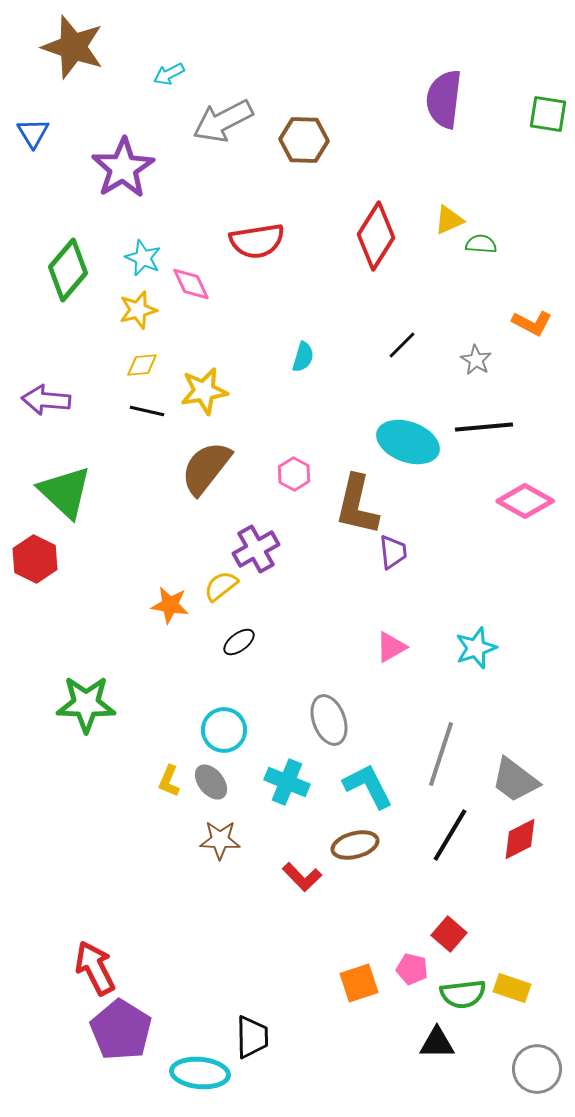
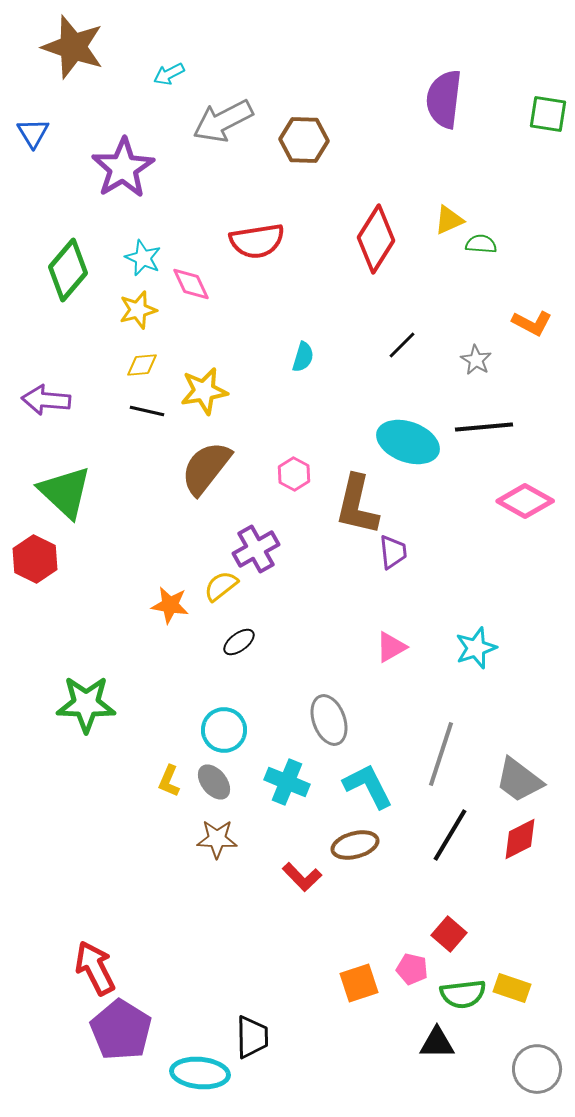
red diamond at (376, 236): moved 3 px down
gray trapezoid at (515, 780): moved 4 px right
gray ellipse at (211, 782): moved 3 px right
brown star at (220, 840): moved 3 px left, 1 px up
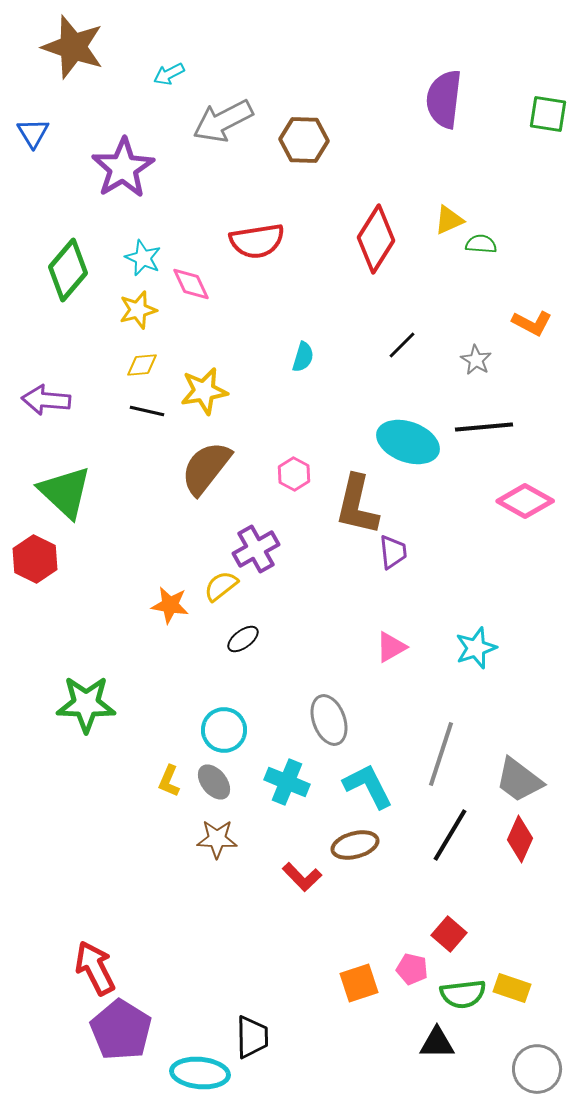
black ellipse at (239, 642): moved 4 px right, 3 px up
red diamond at (520, 839): rotated 39 degrees counterclockwise
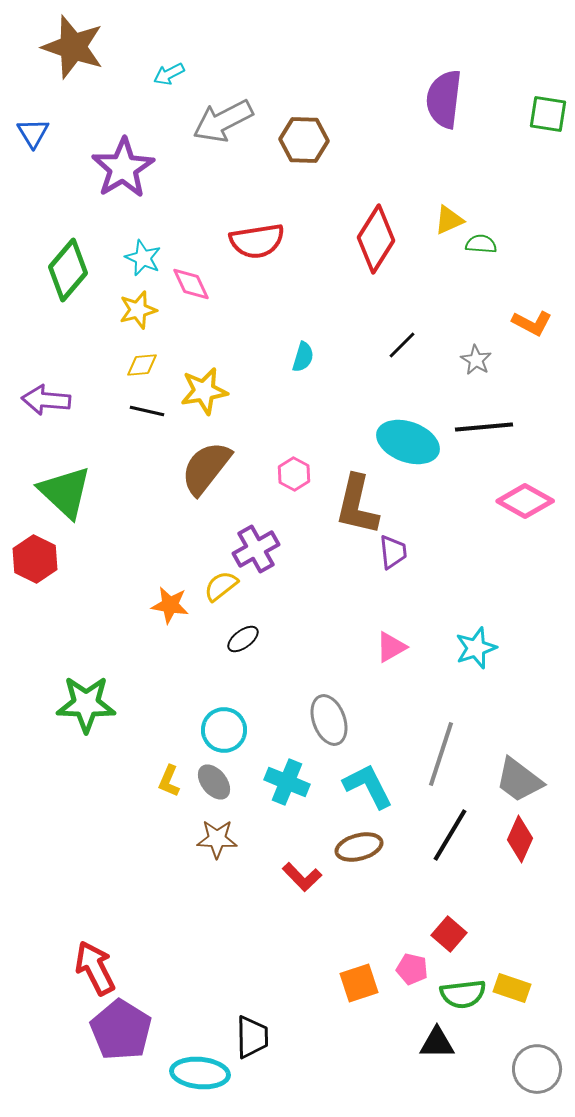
brown ellipse at (355, 845): moved 4 px right, 2 px down
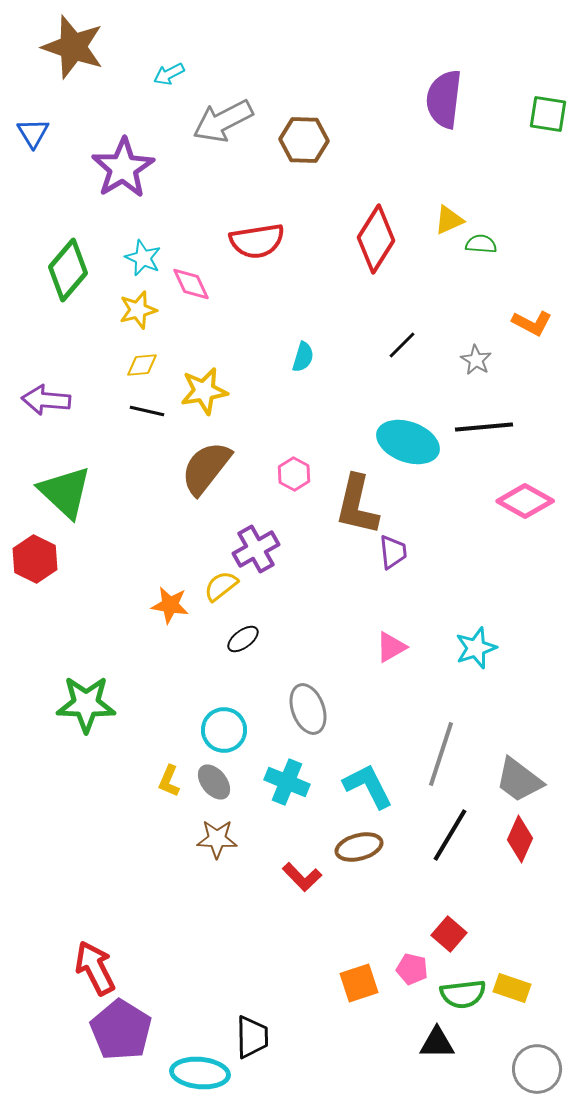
gray ellipse at (329, 720): moved 21 px left, 11 px up
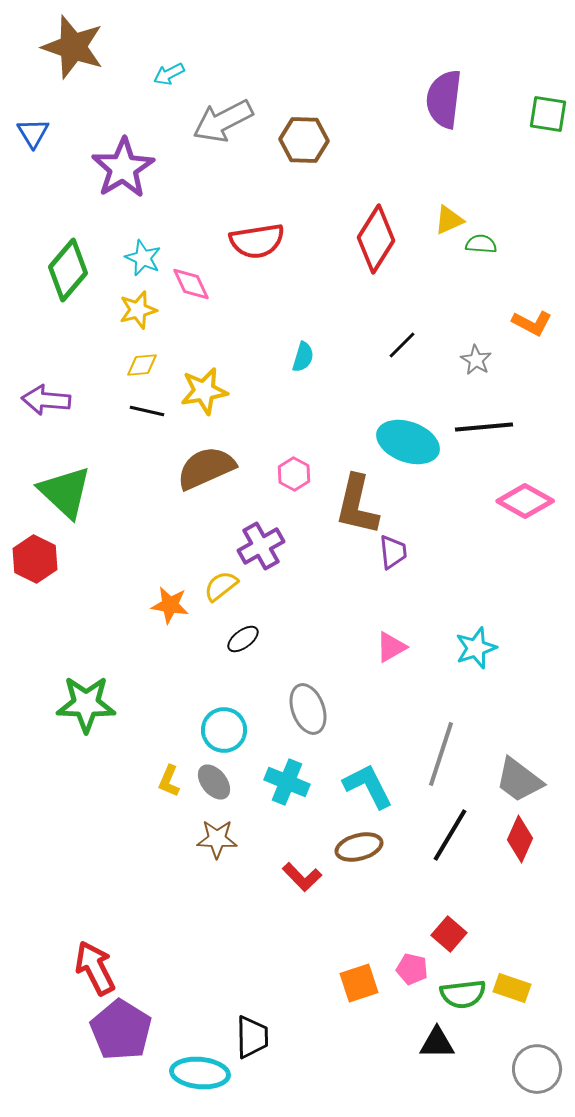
brown semicircle at (206, 468): rotated 28 degrees clockwise
purple cross at (256, 549): moved 5 px right, 3 px up
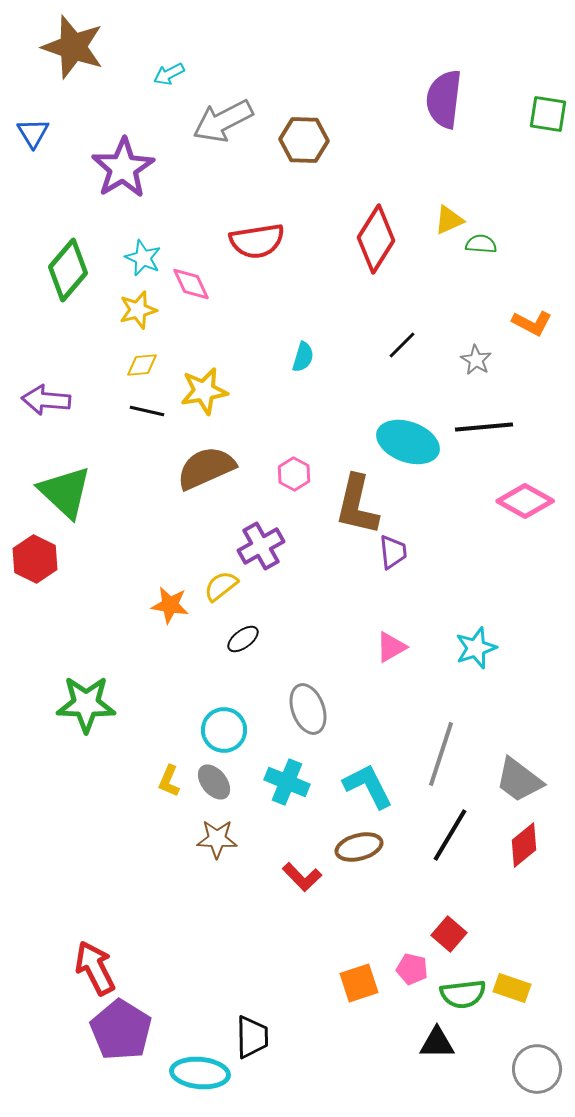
red diamond at (520, 839): moved 4 px right, 6 px down; rotated 27 degrees clockwise
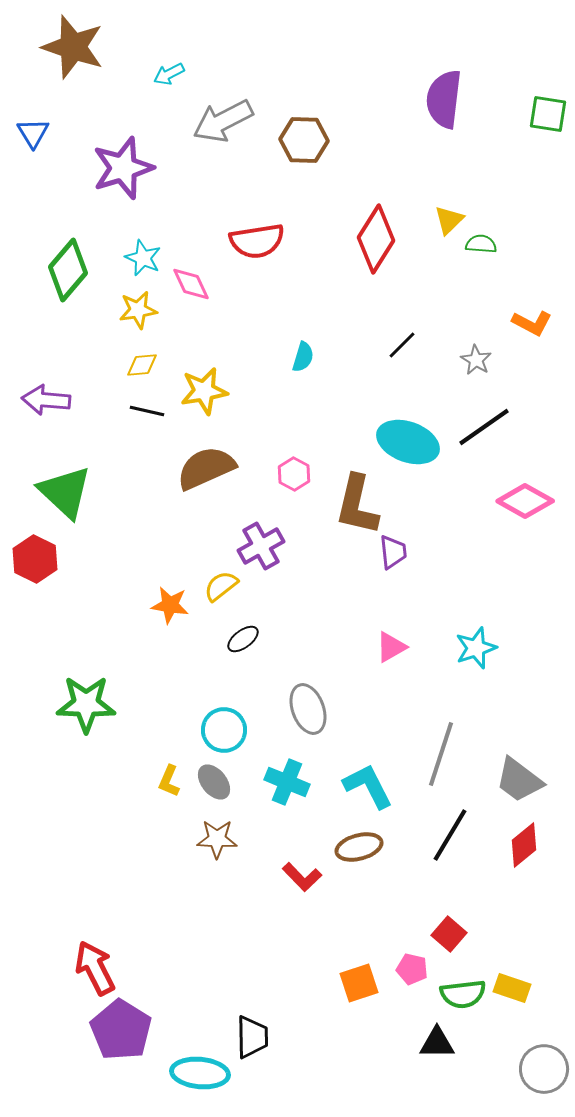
purple star at (123, 168): rotated 14 degrees clockwise
yellow triangle at (449, 220): rotated 20 degrees counterclockwise
yellow star at (138, 310): rotated 6 degrees clockwise
black line at (484, 427): rotated 30 degrees counterclockwise
gray circle at (537, 1069): moved 7 px right
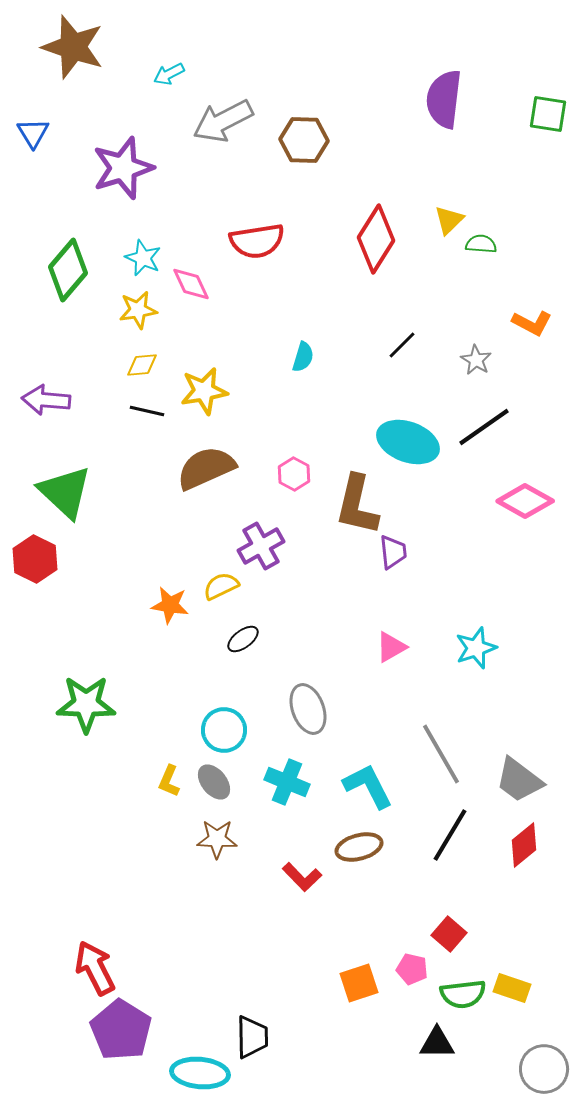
yellow semicircle at (221, 586): rotated 12 degrees clockwise
gray line at (441, 754): rotated 48 degrees counterclockwise
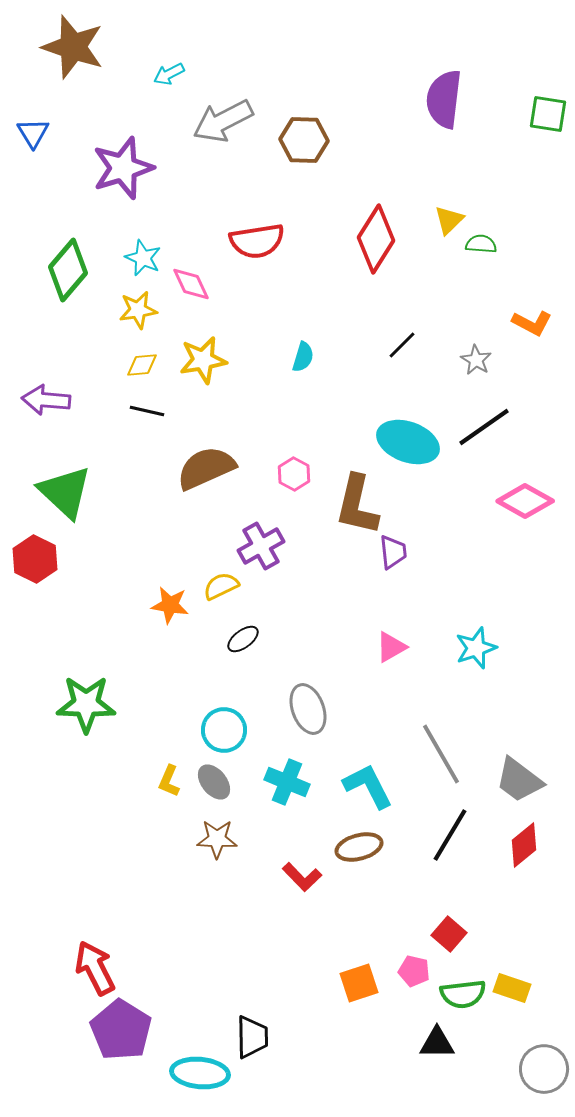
yellow star at (204, 391): moved 1 px left, 31 px up
pink pentagon at (412, 969): moved 2 px right, 2 px down
